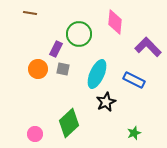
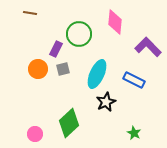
gray square: rotated 24 degrees counterclockwise
green star: rotated 24 degrees counterclockwise
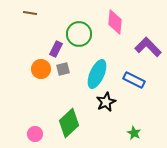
orange circle: moved 3 px right
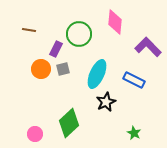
brown line: moved 1 px left, 17 px down
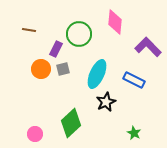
green diamond: moved 2 px right
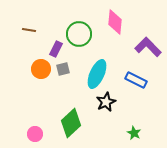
blue rectangle: moved 2 px right
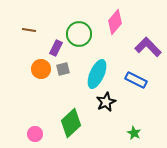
pink diamond: rotated 35 degrees clockwise
purple rectangle: moved 1 px up
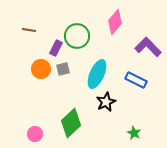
green circle: moved 2 px left, 2 px down
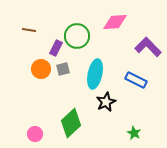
pink diamond: rotated 45 degrees clockwise
cyan ellipse: moved 2 px left; rotated 12 degrees counterclockwise
